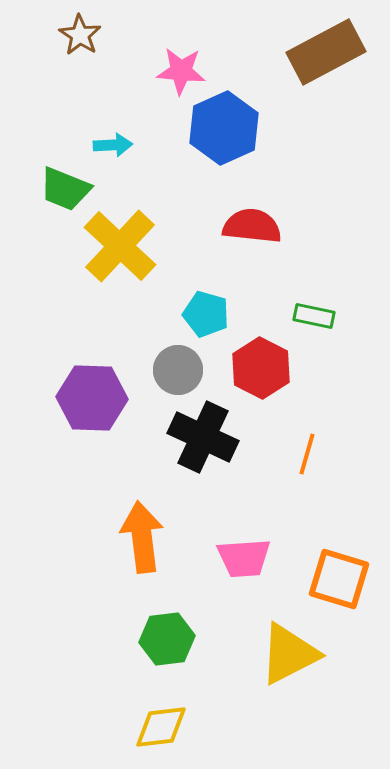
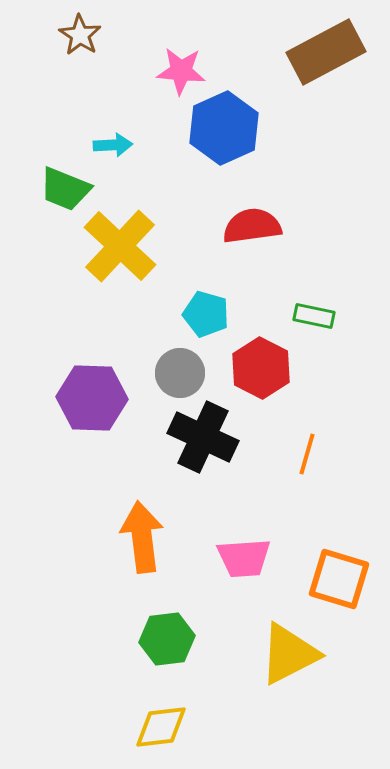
red semicircle: rotated 14 degrees counterclockwise
gray circle: moved 2 px right, 3 px down
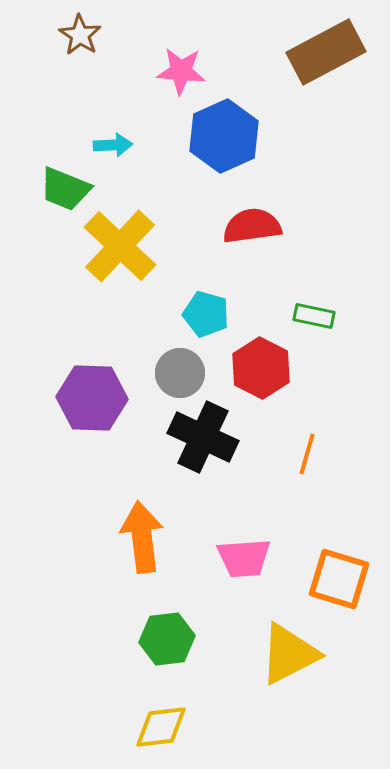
blue hexagon: moved 8 px down
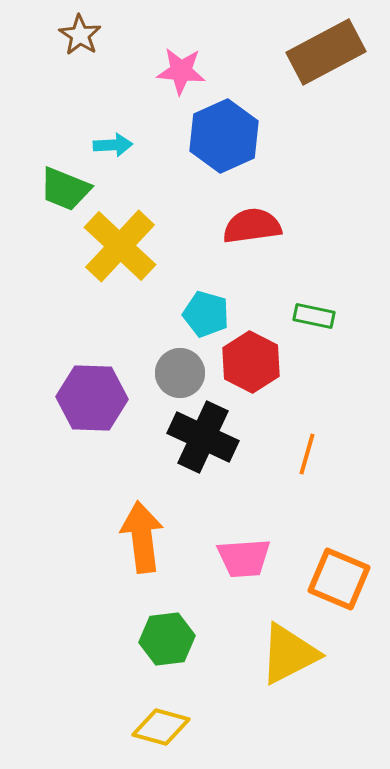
red hexagon: moved 10 px left, 6 px up
orange square: rotated 6 degrees clockwise
yellow diamond: rotated 22 degrees clockwise
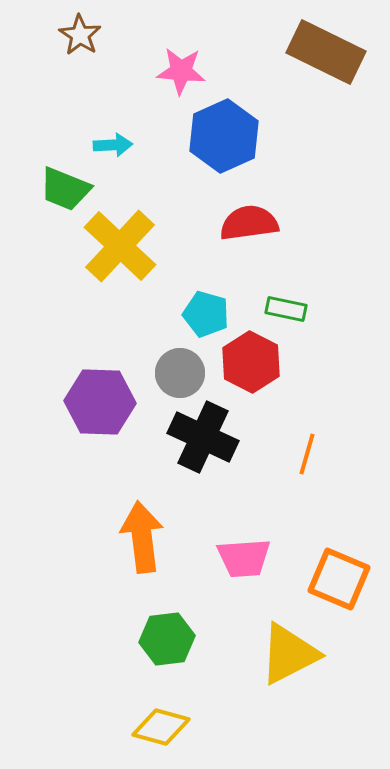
brown rectangle: rotated 54 degrees clockwise
red semicircle: moved 3 px left, 3 px up
green rectangle: moved 28 px left, 7 px up
purple hexagon: moved 8 px right, 4 px down
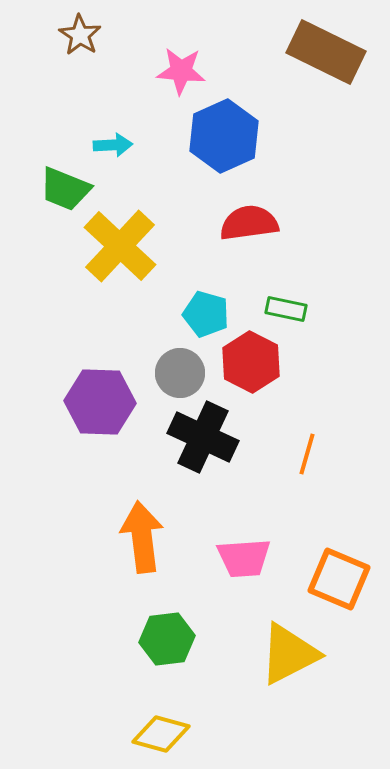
yellow diamond: moved 7 px down
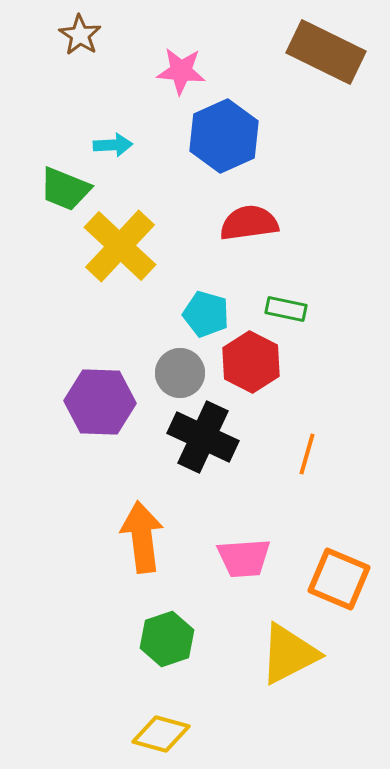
green hexagon: rotated 12 degrees counterclockwise
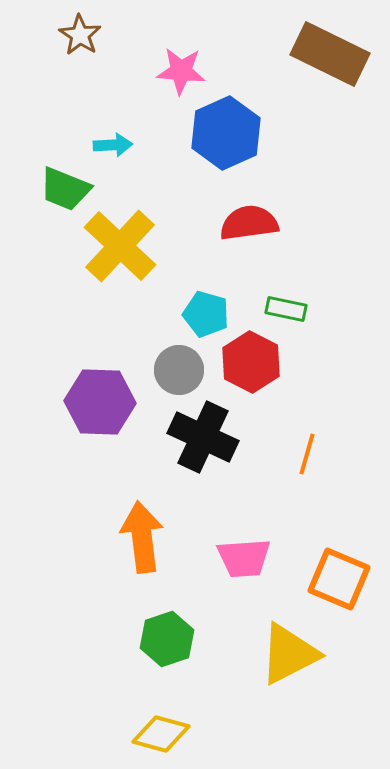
brown rectangle: moved 4 px right, 2 px down
blue hexagon: moved 2 px right, 3 px up
gray circle: moved 1 px left, 3 px up
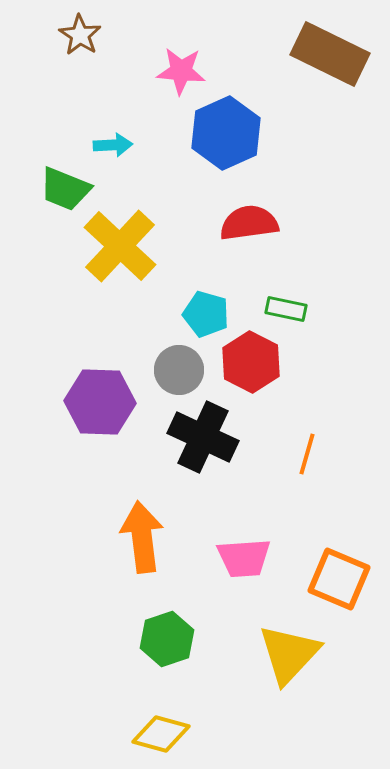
yellow triangle: rotated 20 degrees counterclockwise
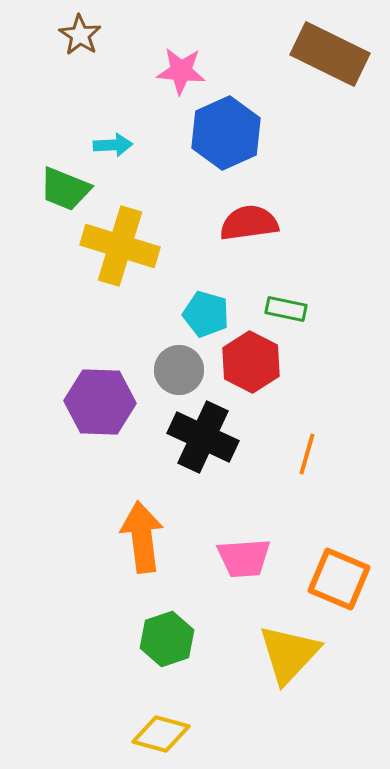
yellow cross: rotated 26 degrees counterclockwise
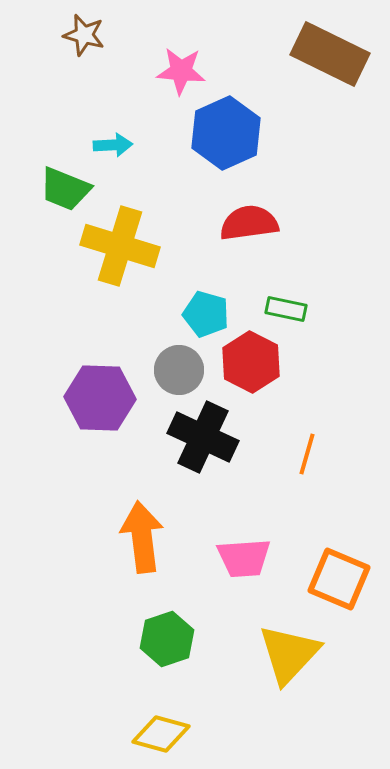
brown star: moved 4 px right; rotated 18 degrees counterclockwise
purple hexagon: moved 4 px up
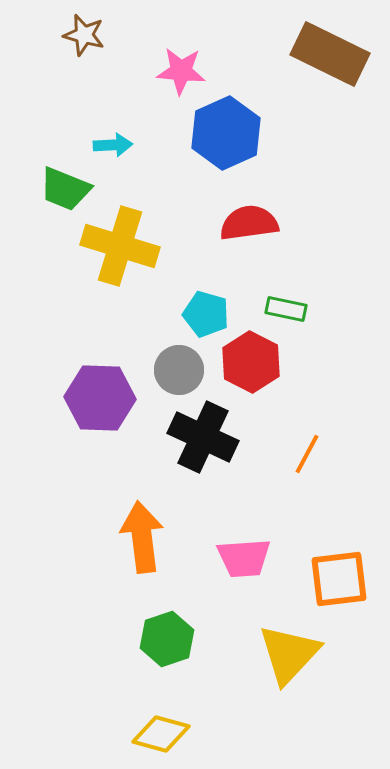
orange line: rotated 12 degrees clockwise
orange square: rotated 30 degrees counterclockwise
